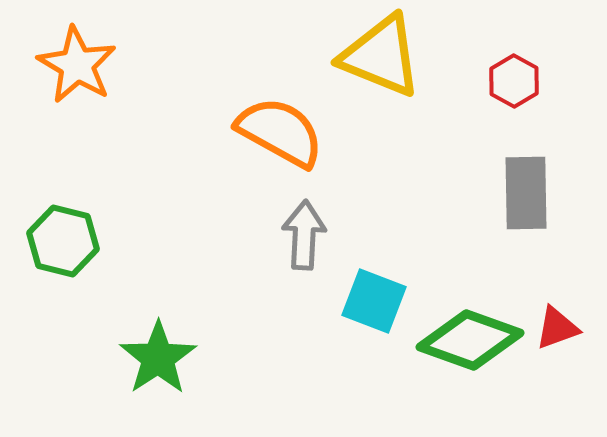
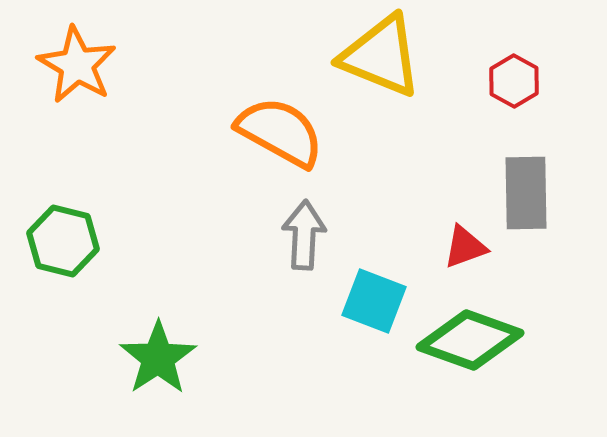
red triangle: moved 92 px left, 81 px up
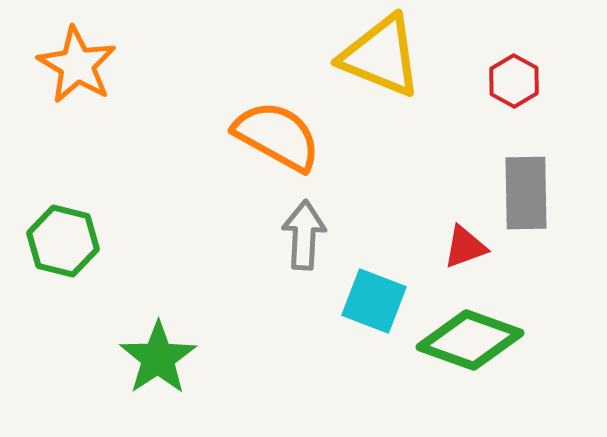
orange semicircle: moved 3 px left, 4 px down
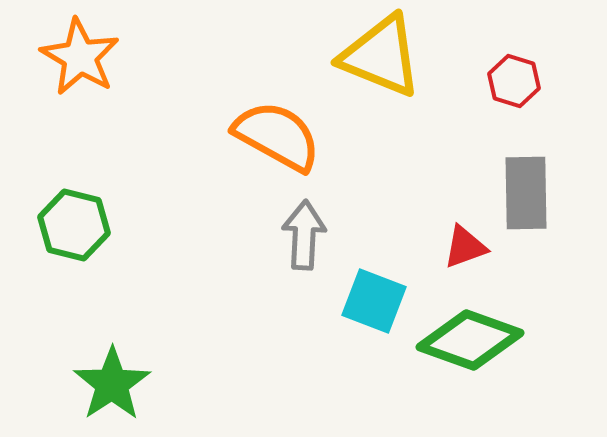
orange star: moved 3 px right, 8 px up
red hexagon: rotated 12 degrees counterclockwise
green hexagon: moved 11 px right, 16 px up
green star: moved 46 px left, 26 px down
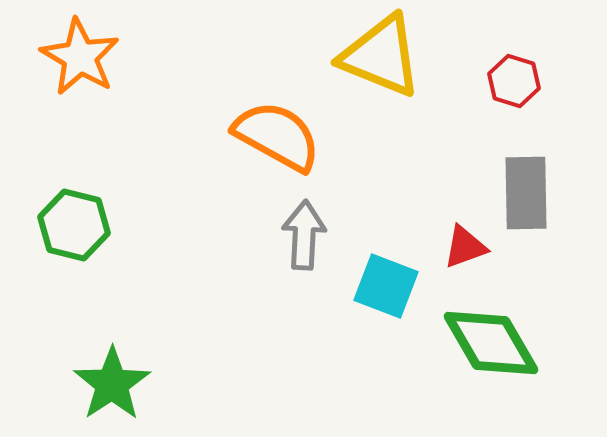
cyan square: moved 12 px right, 15 px up
green diamond: moved 21 px right, 3 px down; rotated 40 degrees clockwise
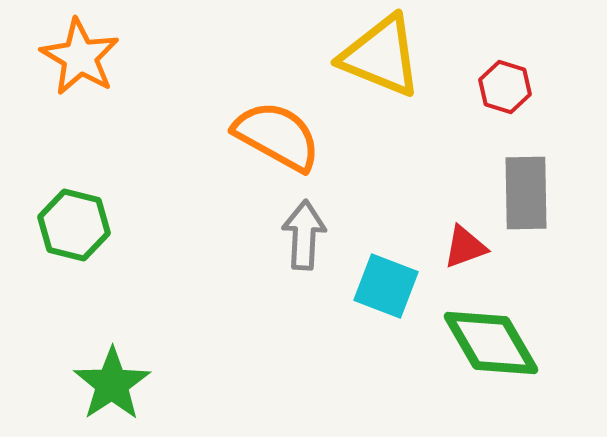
red hexagon: moved 9 px left, 6 px down
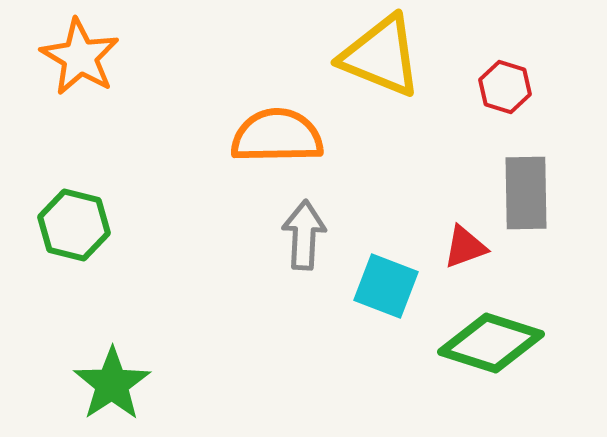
orange semicircle: rotated 30 degrees counterclockwise
green diamond: rotated 42 degrees counterclockwise
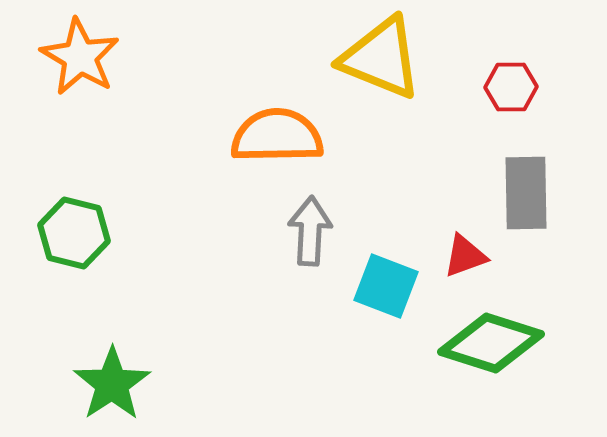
yellow triangle: moved 2 px down
red hexagon: moved 6 px right; rotated 18 degrees counterclockwise
green hexagon: moved 8 px down
gray arrow: moved 6 px right, 4 px up
red triangle: moved 9 px down
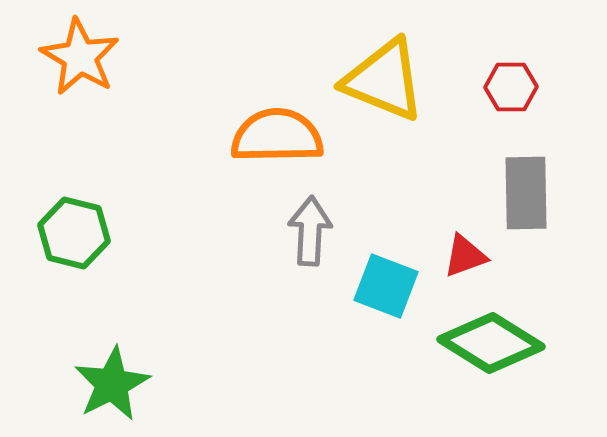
yellow triangle: moved 3 px right, 22 px down
green diamond: rotated 14 degrees clockwise
green star: rotated 6 degrees clockwise
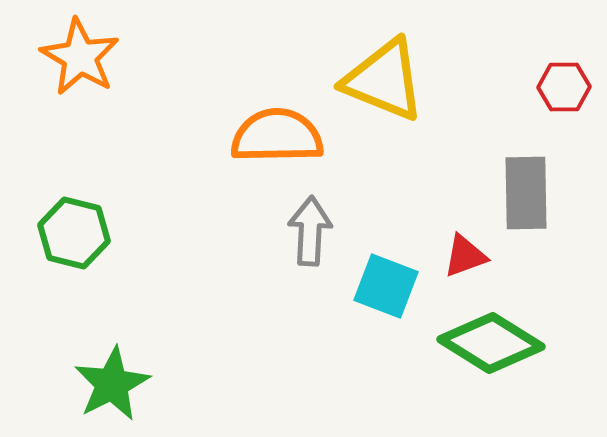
red hexagon: moved 53 px right
